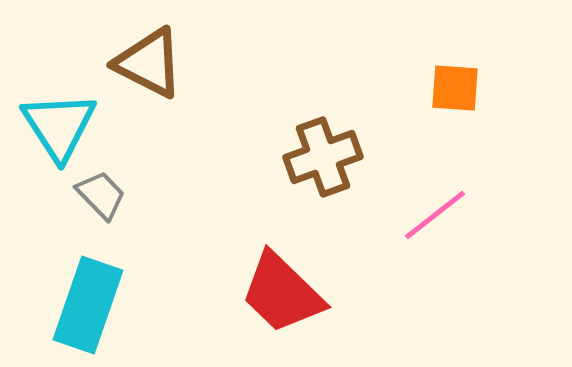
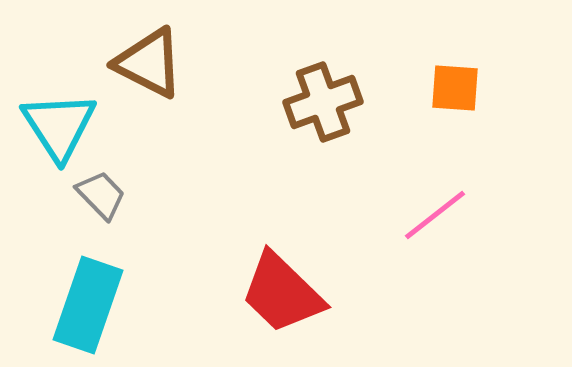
brown cross: moved 55 px up
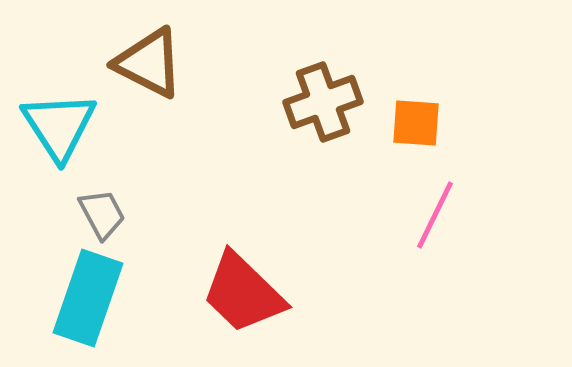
orange square: moved 39 px left, 35 px down
gray trapezoid: moved 1 px right, 19 px down; rotated 16 degrees clockwise
pink line: rotated 26 degrees counterclockwise
red trapezoid: moved 39 px left
cyan rectangle: moved 7 px up
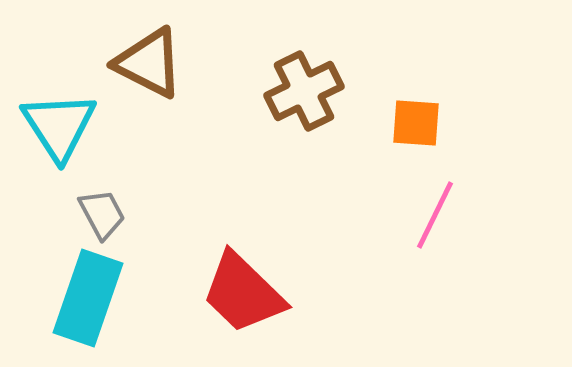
brown cross: moved 19 px left, 11 px up; rotated 6 degrees counterclockwise
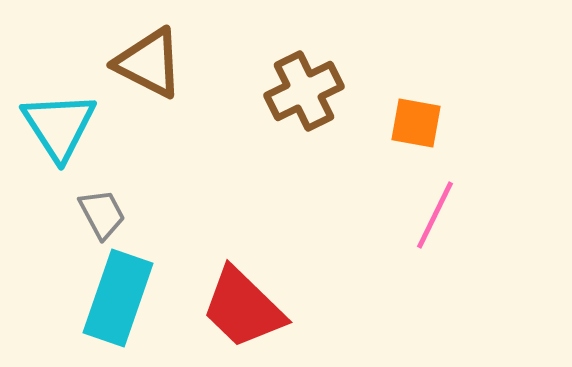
orange square: rotated 6 degrees clockwise
red trapezoid: moved 15 px down
cyan rectangle: moved 30 px right
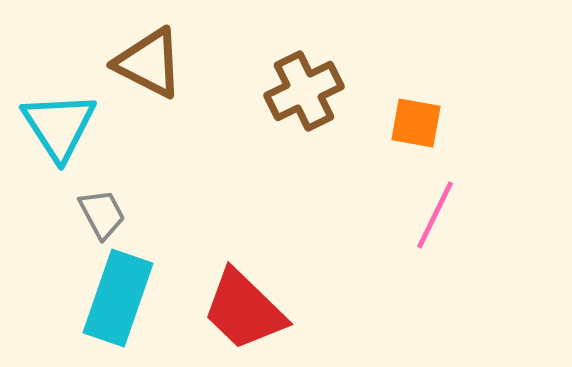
red trapezoid: moved 1 px right, 2 px down
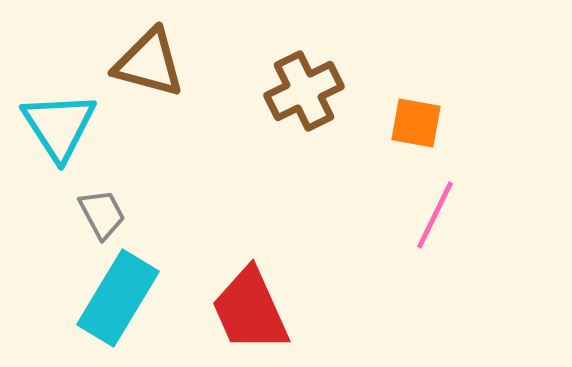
brown triangle: rotated 12 degrees counterclockwise
cyan rectangle: rotated 12 degrees clockwise
red trapezoid: moved 6 px right; rotated 22 degrees clockwise
